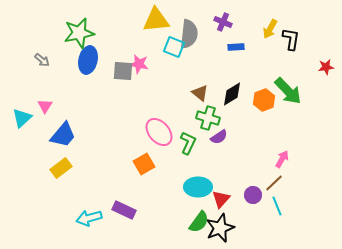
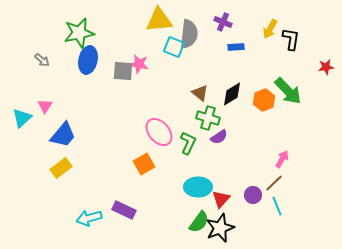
yellow triangle: moved 3 px right
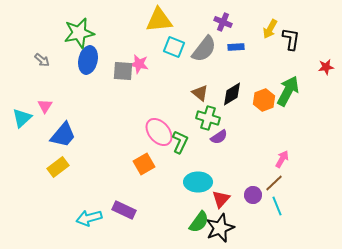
gray semicircle: moved 15 px right, 15 px down; rotated 32 degrees clockwise
green arrow: rotated 108 degrees counterclockwise
green L-shape: moved 8 px left, 1 px up
yellow rectangle: moved 3 px left, 1 px up
cyan ellipse: moved 5 px up
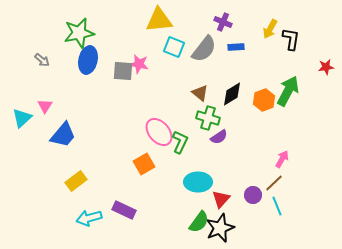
yellow rectangle: moved 18 px right, 14 px down
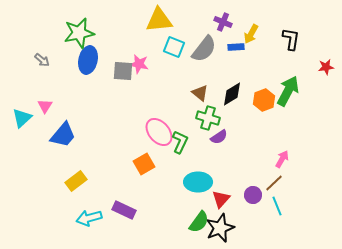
yellow arrow: moved 19 px left, 5 px down
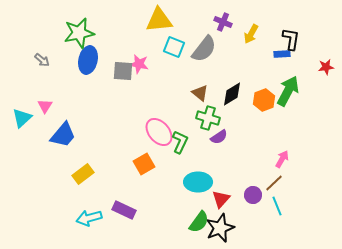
blue rectangle: moved 46 px right, 7 px down
yellow rectangle: moved 7 px right, 7 px up
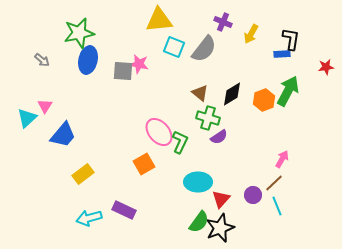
cyan triangle: moved 5 px right
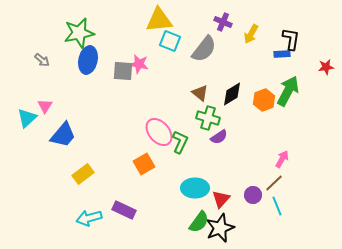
cyan square: moved 4 px left, 6 px up
cyan ellipse: moved 3 px left, 6 px down
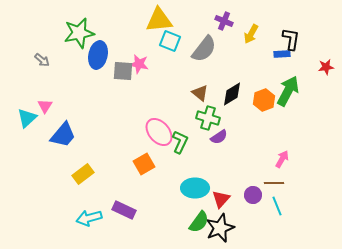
purple cross: moved 1 px right, 1 px up
blue ellipse: moved 10 px right, 5 px up
brown line: rotated 42 degrees clockwise
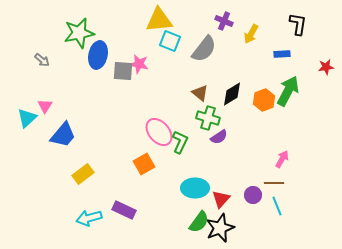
black L-shape: moved 7 px right, 15 px up
